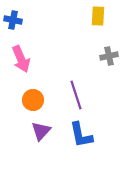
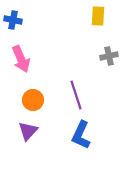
purple triangle: moved 13 px left
blue L-shape: rotated 36 degrees clockwise
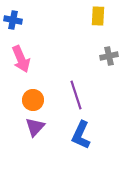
purple triangle: moved 7 px right, 4 px up
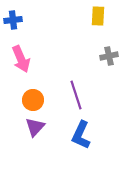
blue cross: rotated 18 degrees counterclockwise
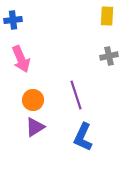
yellow rectangle: moved 9 px right
purple triangle: rotated 15 degrees clockwise
blue L-shape: moved 2 px right, 2 px down
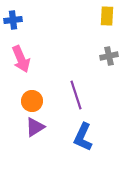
orange circle: moved 1 px left, 1 px down
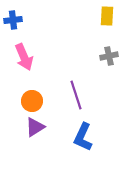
pink arrow: moved 3 px right, 2 px up
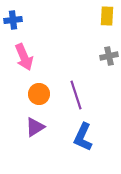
orange circle: moved 7 px right, 7 px up
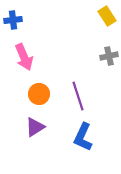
yellow rectangle: rotated 36 degrees counterclockwise
purple line: moved 2 px right, 1 px down
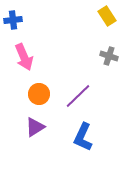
gray cross: rotated 30 degrees clockwise
purple line: rotated 64 degrees clockwise
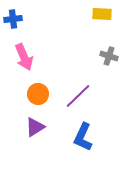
yellow rectangle: moved 5 px left, 2 px up; rotated 54 degrees counterclockwise
blue cross: moved 1 px up
orange circle: moved 1 px left
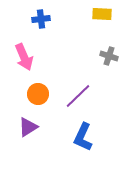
blue cross: moved 28 px right
purple triangle: moved 7 px left
